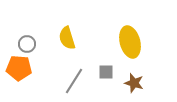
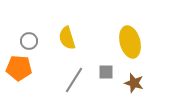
gray circle: moved 2 px right, 3 px up
gray line: moved 1 px up
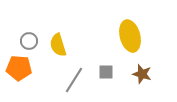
yellow semicircle: moved 9 px left, 7 px down
yellow ellipse: moved 6 px up
brown star: moved 8 px right, 9 px up
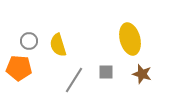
yellow ellipse: moved 3 px down
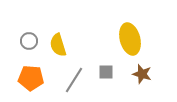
orange pentagon: moved 12 px right, 10 px down
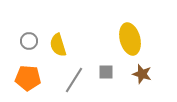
orange pentagon: moved 3 px left
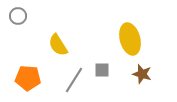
gray circle: moved 11 px left, 25 px up
yellow semicircle: rotated 15 degrees counterclockwise
gray square: moved 4 px left, 2 px up
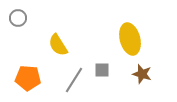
gray circle: moved 2 px down
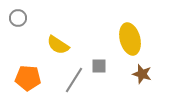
yellow semicircle: rotated 25 degrees counterclockwise
gray square: moved 3 px left, 4 px up
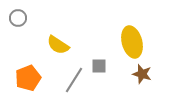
yellow ellipse: moved 2 px right, 3 px down
orange pentagon: rotated 25 degrees counterclockwise
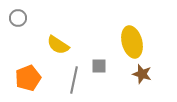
gray line: rotated 20 degrees counterclockwise
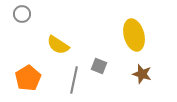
gray circle: moved 4 px right, 4 px up
yellow ellipse: moved 2 px right, 7 px up
gray square: rotated 21 degrees clockwise
orange pentagon: rotated 10 degrees counterclockwise
